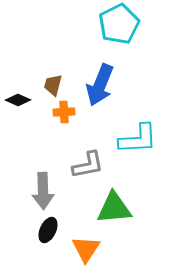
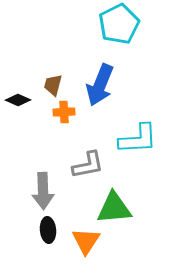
black ellipse: rotated 30 degrees counterclockwise
orange triangle: moved 8 px up
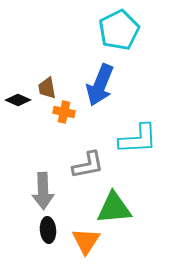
cyan pentagon: moved 6 px down
brown trapezoid: moved 6 px left, 3 px down; rotated 25 degrees counterclockwise
orange cross: rotated 15 degrees clockwise
